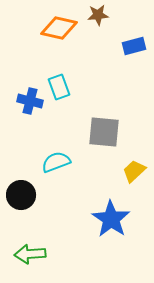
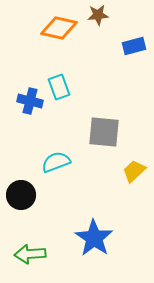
blue star: moved 17 px left, 19 px down
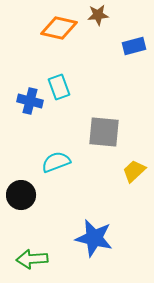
blue star: rotated 21 degrees counterclockwise
green arrow: moved 2 px right, 5 px down
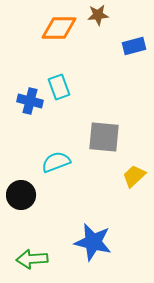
orange diamond: rotated 12 degrees counterclockwise
gray square: moved 5 px down
yellow trapezoid: moved 5 px down
blue star: moved 1 px left, 4 px down
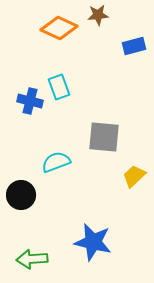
orange diamond: rotated 24 degrees clockwise
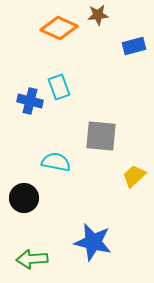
gray square: moved 3 px left, 1 px up
cyan semicircle: rotated 32 degrees clockwise
black circle: moved 3 px right, 3 px down
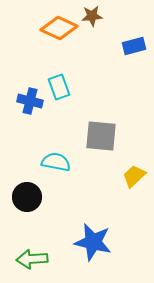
brown star: moved 6 px left, 1 px down
black circle: moved 3 px right, 1 px up
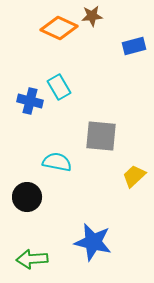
cyan rectangle: rotated 10 degrees counterclockwise
cyan semicircle: moved 1 px right
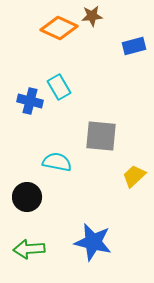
green arrow: moved 3 px left, 10 px up
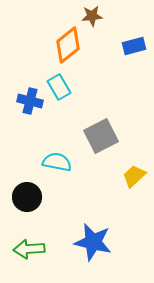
orange diamond: moved 9 px right, 17 px down; rotated 63 degrees counterclockwise
gray square: rotated 32 degrees counterclockwise
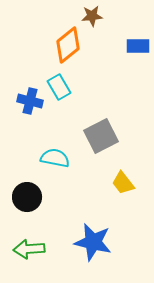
blue rectangle: moved 4 px right; rotated 15 degrees clockwise
cyan semicircle: moved 2 px left, 4 px up
yellow trapezoid: moved 11 px left, 7 px down; rotated 85 degrees counterclockwise
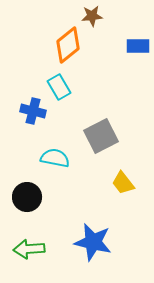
blue cross: moved 3 px right, 10 px down
